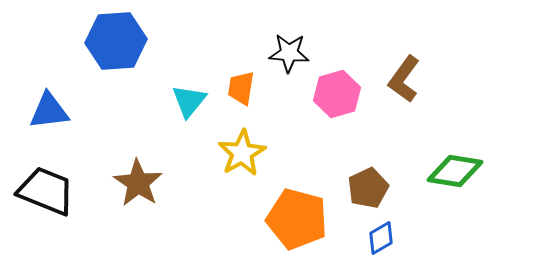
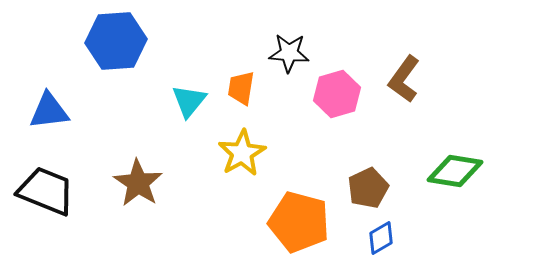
orange pentagon: moved 2 px right, 3 px down
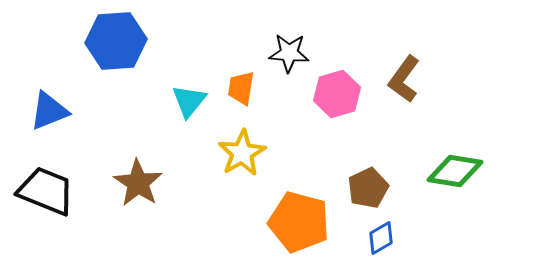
blue triangle: rotated 15 degrees counterclockwise
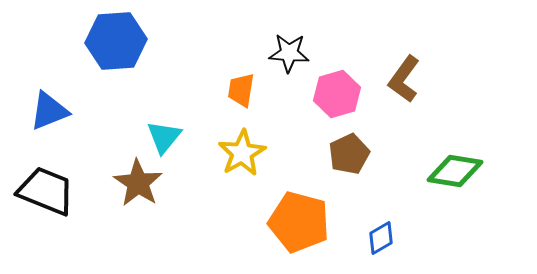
orange trapezoid: moved 2 px down
cyan triangle: moved 25 px left, 36 px down
brown pentagon: moved 19 px left, 34 px up
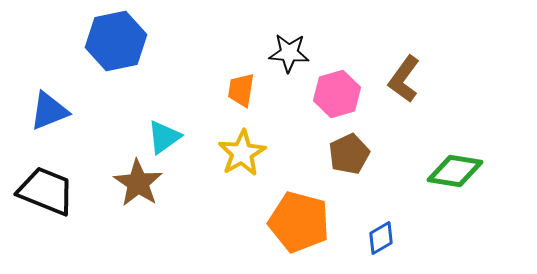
blue hexagon: rotated 8 degrees counterclockwise
cyan triangle: rotated 15 degrees clockwise
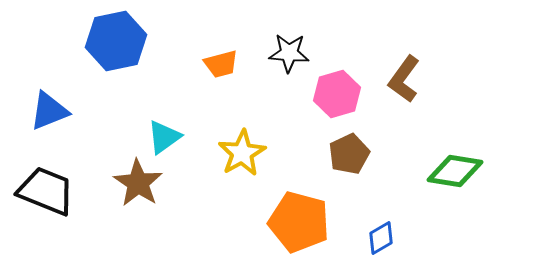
orange trapezoid: moved 20 px left, 26 px up; rotated 114 degrees counterclockwise
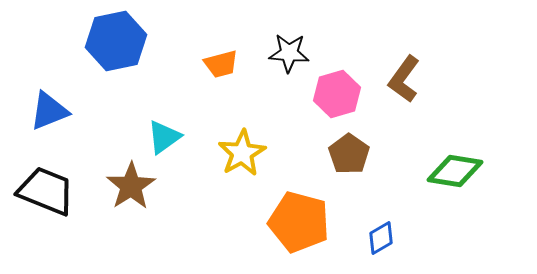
brown pentagon: rotated 12 degrees counterclockwise
brown star: moved 7 px left, 3 px down; rotated 6 degrees clockwise
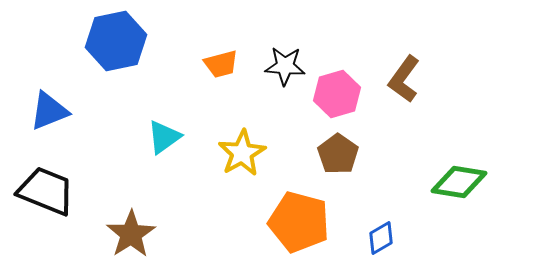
black star: moved 4 px left, 13 px down
brown pentagon: moved 11 px left
green diamond: moved 4 px right, 11 px down
brown star: moved 48 px down
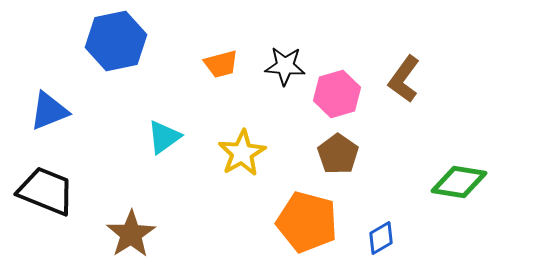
orange pentagon: moved 8 px right
